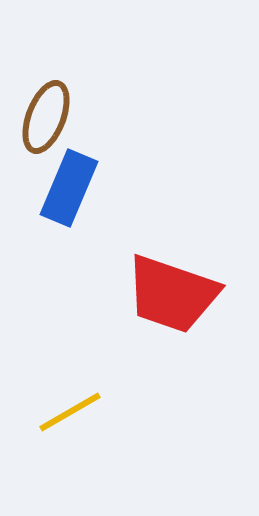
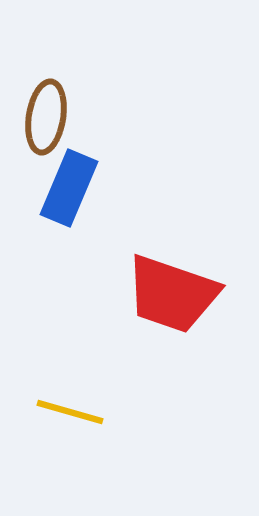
brown ellipse: rotated 12 degrees counterclockwise
yellow line: rotated 46 degrees clockwise
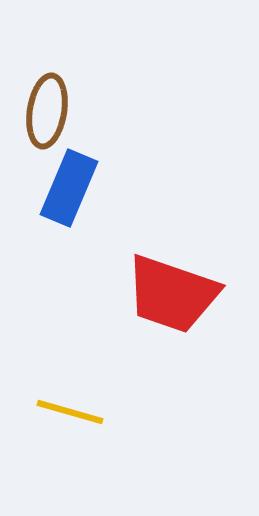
brown ellipse: moved 1 px right, 6 px up
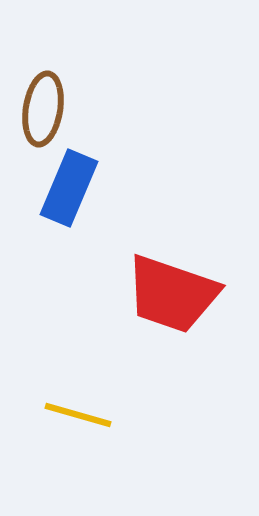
brown ellipse: moved 4 px left, 2 px up
yellow line: moved 8 px right, 3 px down
